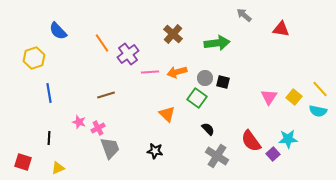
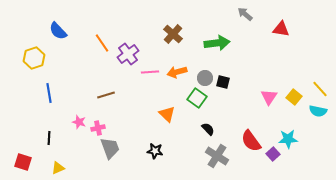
gray arrow: moved 1 px right, 1 px up
pink cross: rotated 16 degrees clockwise
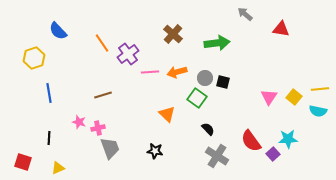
yellow line: rotated 54 degrees counterclockwise
brown line: moved 3 px left
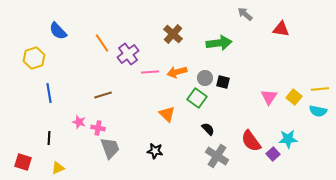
green arrow: moved 2 px right
pink cross: rotated 24 degrees clockwise
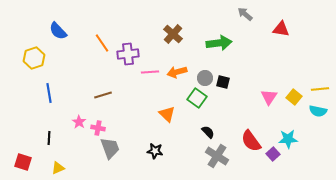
purple cross: rotated 30 degrees clockwise
pink star: rotated 16 degrees clockwise
black semicircle: moved 3 px down
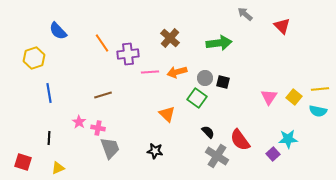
red triangle: moved 1 px right, 3 px up; rotated 36 degrees clockwise
brown cross: moved 3 px left, 4 px down
red semicircle: moved 11 px left, 1 px up
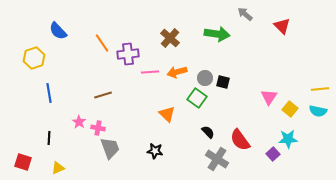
green arrow: moved 2 px left, 9 px up; rotated 15 degrees clockwise
yellow square: moved 4 px left, 12 px down
gray cross: moved 3 px down
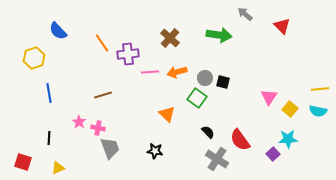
green arrow: moved 2 px right, 1 px down
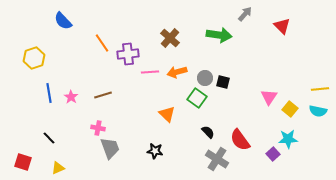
gray arrow: rotated 91 degrees clockwise
blue semicircle: moved 5 px right, 10 px up
pink star: moved 8 px left, 25 px up
black line: rotated 48 degrees counterclockwise
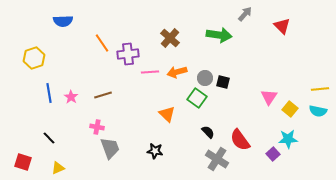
blue semicircle: rotated 48 degrees counterclockwise
pink cross: moved 1 px left, 1 px up
